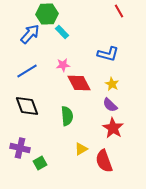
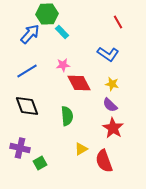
red line: moved 1 px left, 11 px down
blue L-shape: rotated 20 degrees clockwise
yellow star: rotated 16 degrees counterclockwise
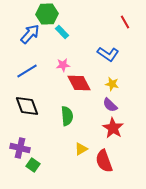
red line: moved 7 px right
green square: moved 7 px left, 2 px down; rotated 24 degrees counterclockwise
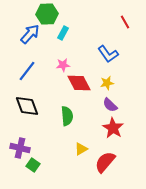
cyan rectangle: moved 1 px right, 1 px down; rotated 72 degrees clockwise
blue L-shape: rotated 20 degrees clockwise
blue line: rotated 20 degrees counterclockwise
yellow star: moved 5 px left, 1 px up; rotated 24 degrees counterclockwise
red semicircle: moved 1 px right, 1 px down; rotated 60 degrees clockwise
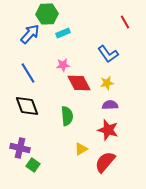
cyan rectangle: rotated 40 degrees clockwise
blue line: moved 1 px right, 2 px down; rotated 70 degrees counterclockwise
purple semicircle: rotated 133 degrees clockwise
red star: moved 5 px left, 2 px down; rotated 15 degrees counterclockwise
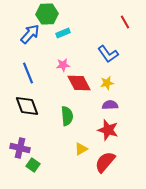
blue line: rotated 10 degrees clockwise
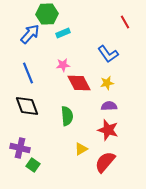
purple semicircle: moved 1 px left, 1 px down
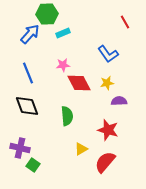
purple semicircle: moved 10 px right, 5 px up
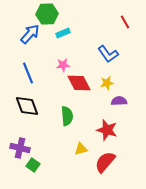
red star: moved 1 px left
yellow triangle: rotated 16 degrees clockwise
